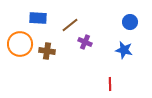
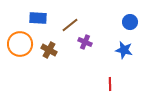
brown cross: moved 2 px right, 1 px up; rotated 21 degrees clockwise
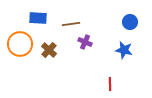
brown line: moved 1 px right, 1 px up; rotated 30 degrees clockwise
brown cross: rotated 14 degrees clockwise
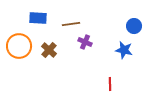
blue circle: moved 4 px right, 4 px down
orange circle: moved 1 px left, 2 px down
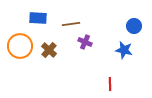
orange circle: moved 1 px right
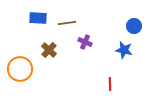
brown line: moved 4 px left, 1 px up
orange circle: moved 23 px down
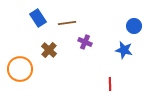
blue rectangle: rotated 54 degrees clockwise
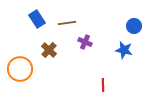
blue rectangle: moved 1 px left, 1 px down
red line: moved 7 px left, 1 px down
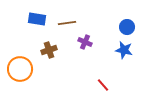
blue rectangle: rotated 48 degrees counterclockwise
blue circle: moved 7 px left, 1 px down
brown cross: rotated 28 degrees clockwise
red line: rotated 40 degrees counterclockwise
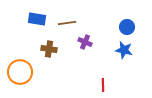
brown cross: moved 1 px up; rotated 28 degrees clockwise
orange circle: moved 3 px down
red line: rotated 40 degrees clockwise
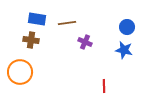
brown cross: moved 18 px left, 9 px up
red line: moved 1 px right, 1 px down
